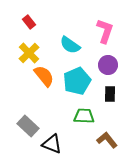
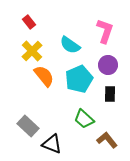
yellow cross: moved 3 px right, 2 px up
cyan pentagon: moved 2 px right, 2 px up
green trapezoid: moved 3 px down; rotated 140 degrees counterclockwise
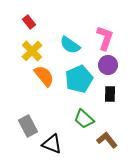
pink L-shape: moved 7 px down
gray rectangle: rotated 20 degrees clockwise
